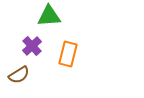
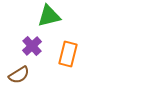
green triangle: rotated 10 degrees counterclockwise
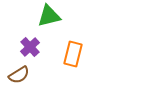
purple cross: moved 2 px left, 1 px down
orange rectangle: moved 5 px right
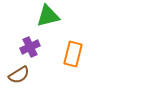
green triangle: moved 1 px left
purple cross: rotated 18 degrees clockwise
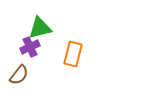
green triangle: moved 8 px left, 12 px down
brown semicircle: rotated 20 degrees counterclockwise
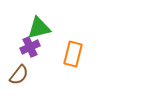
green triangle: moved 1 px left
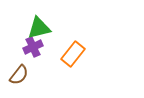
purple cross: moved 3 px right
orange rectangle: rotated 25 degrees clockwise
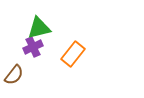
brown semicircle: moved 5 px left
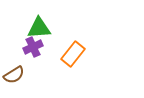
green triangle: rotated 10 degrees clockwise
brown semicircle: rotated 20 degrees clockwise
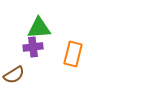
purple cross: rotated 18 degrees clockwise
orange rectangle: rotated 25 degrees counterclockwise
